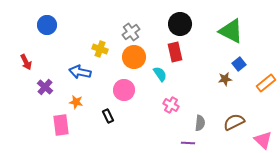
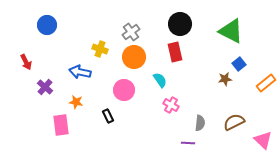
cyan semicircle: moved 6 px down
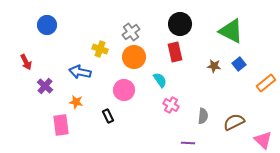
brown star: moved 11 px left, 13 px up; rotated 16 degrees clockwise
purple cross: moved 1 px up
gray semicircle: moved 3 px right, 7 px up
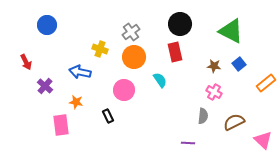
pink cross: moved 43 px right, 13 px up
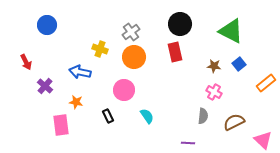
cyan semicircle: moved 13 px left, 36 px down
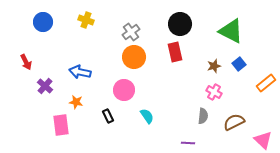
blue circle: moved 4 px left, 3 px up
yellow cross: moved 14 px left, 29 px up
brown star: rotated 24 degrees counterclockwise
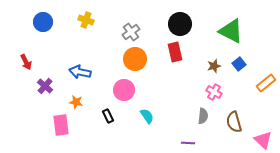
orange circle: moved 1 px right, 2 px down
brown semicircle: rotated 80 degrees counterclockwise
